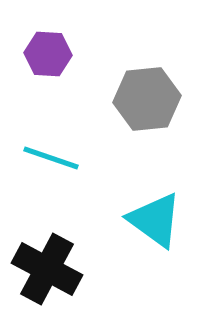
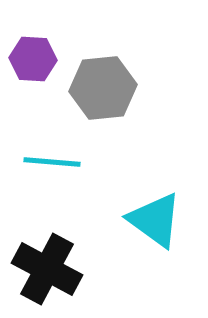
purple hexagon: moved 15 px left, 5 px down
gray hexagon: moved 44 px left, 11 px up
cyan line: moved 1 px right, 4 px down; rotated 14 degrees counterclockwise
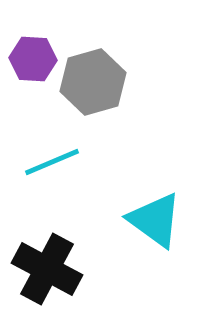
gray hexagon: moved 10 px left, 6 px up; rotated 10 degrees counterclockwise
cyan line: rotated 28 degrees counterclockwise
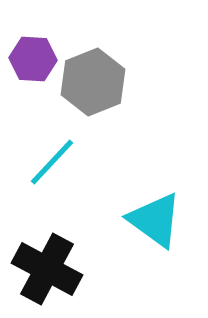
gray hexagon: rotated 6 degrees counterclockwise
cyan line: rotated 24 degrees counterclockwise
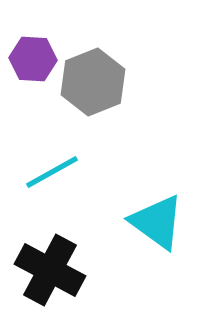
cyan line: moved 10 px down; rotated 18 degrees clockwise
cyan triangle: moved 2 px right, 2 px down
black cross: moved 3 px right, 1 px down
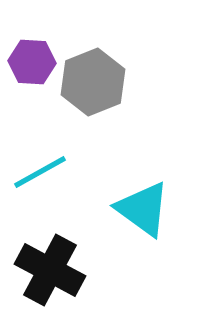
purple hexagon: moved 1 px left, 3 px down
cyan line: moved 12 px left
cyan triangle: moved 14 px left, 13 px up
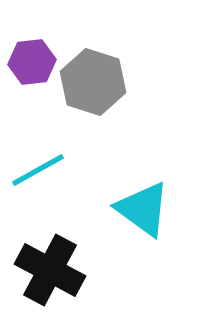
purple hexagon: rotated 9 degrees counterclockwise
gray hexagon: rotated 20 degrees counterclockwise
cyan line: moved 2 px left, 2 px up
